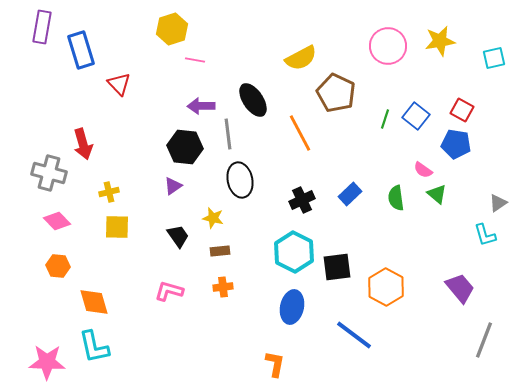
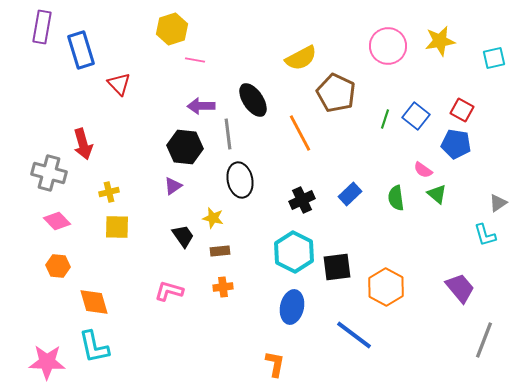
black trapezoid at (178, 236): moved 5 px right
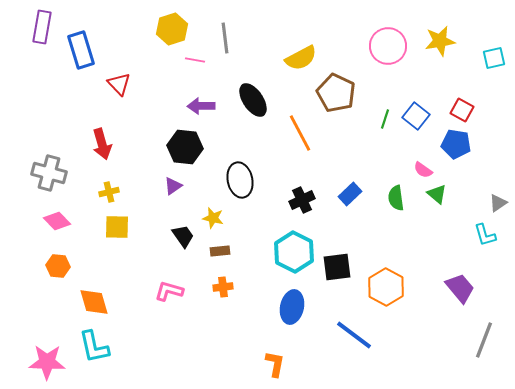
gray line at (228, 134): moved 3 px left, 96 px up
red arrow at (83, 144): moved 19 px right
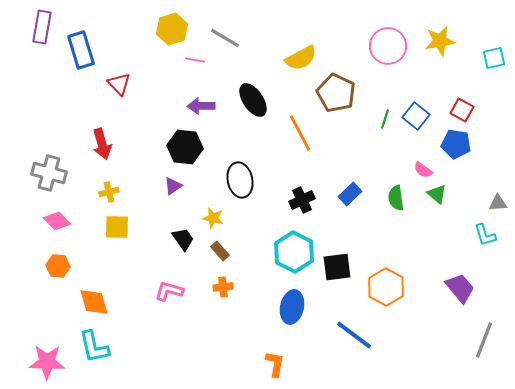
gray line at (225, 38): rotated 52 degrees counterclockwise
gray triangle at (498, 203): rotated 30 degrees clockwise
black trapezoid at (183, 236): moved 3 px down
brown rectangle at (220, 251): rotated 54 degrees clockwise
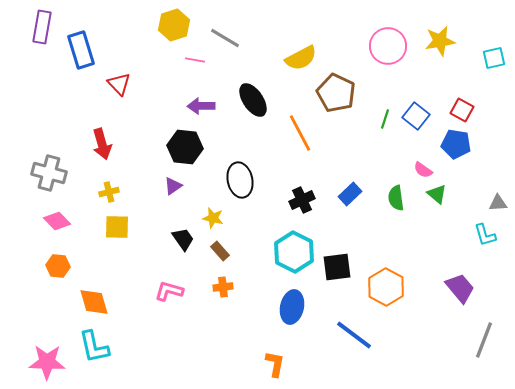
yellow hexagon at (172, 29): moved 2 px right, 4 px up
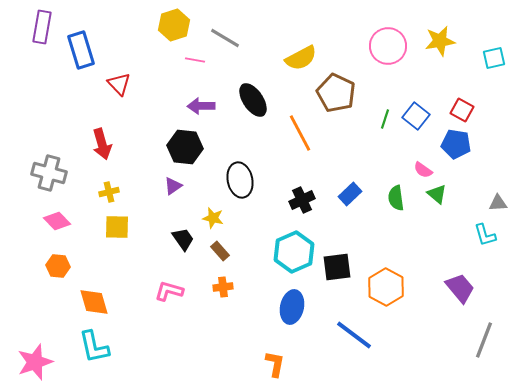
cyan hexagon at (294, 252): rotated 9 degrees clockwise
pink star at (47, 362): moved 12 px left; rotated 21 degrees counterclockwise
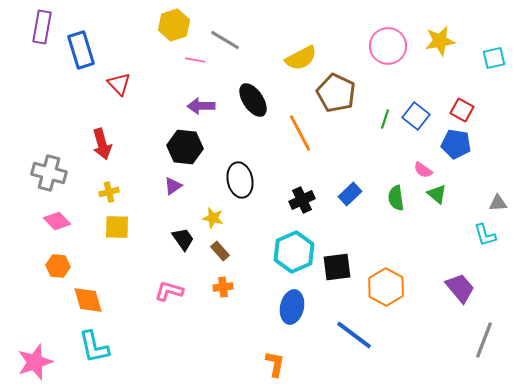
gray line at (225, 38): moved 2 px down
orange diamond at (94, 302): moved 6 px left, 2 px up
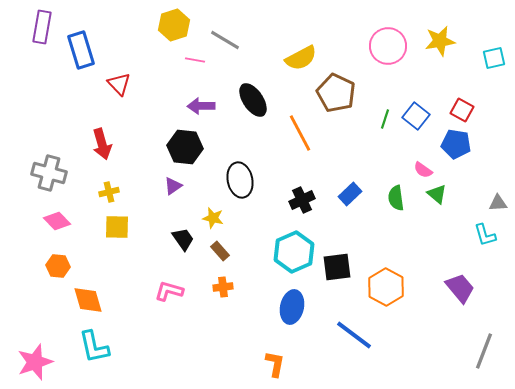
gray line at (484, 340): moved 11 px down
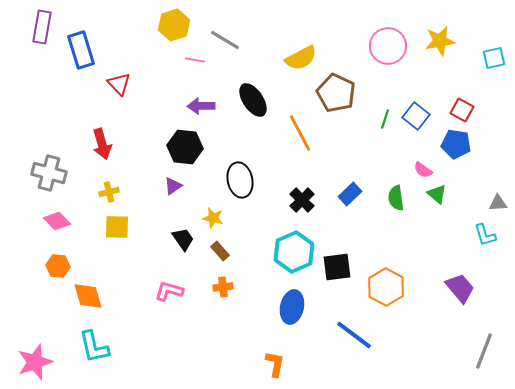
black cross at (302, 200): rotated 20 degrees counterclockwise
orange diamond at (88, 300): moved 4 px up
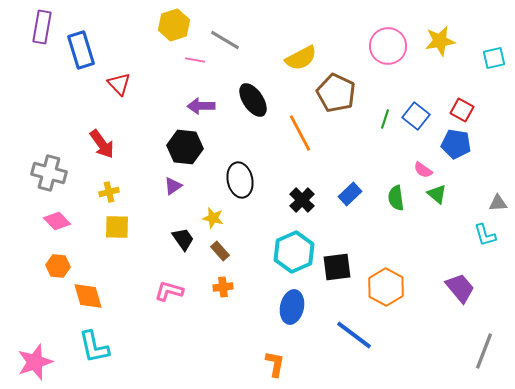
red arrow at (102, 144): rotated 20 degrees counterclockwise
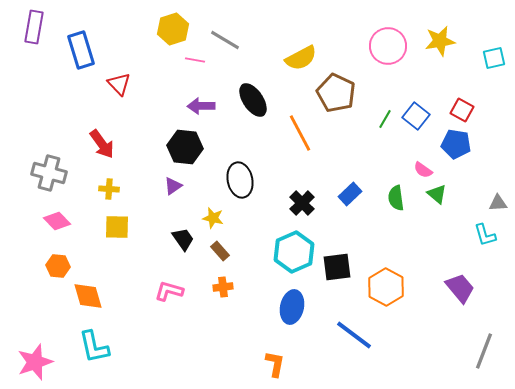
yellow hexagon at (174, 25): moved 1 px left, 4 px down
purple rectangle at (42, 27): moved 8 px left
green line at (385, 119): rotated 12 degrees clockwise
yellow cross at (109, 192): moved 3 px up; rotated 18 degrees clockwise
black cross at (302, 200): moved 3 px down
